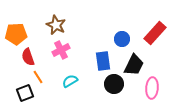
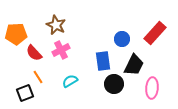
red semicircle: moved 6 px right, 4 px up; rotated 24 degrees counterclockwise
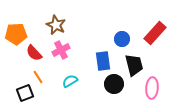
black trapezoid: rotated 40 degrees counterclockwise
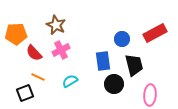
red rectangle: rotated 20 degrees clockwise
orange line: rotated 32 degrees counterclockwise
pink ellipse: moved 2 px left, 7 px down
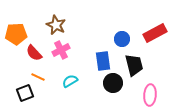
black circle: moved 1 px left, 1 px up
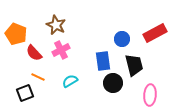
orange pentagon: rotated 25 degrees clockwise
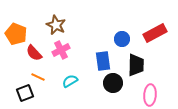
black trapezoid: moved 2 px right; rotated 15 degrees clockwise
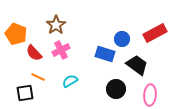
brown star: rotated 12 degrees clockwise
blue rectangle: moved 2 px right, 7 px up; rotated 66 degrees counterclockwise
black trapezoid: moved 1 px right; rotated 55 degrees counterclockwise
black circle: moved 3 px right, 6 px down
black square: rotated 12 degrees clockwise
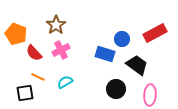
cyan semicircle: moved 5 px left, 1 px down
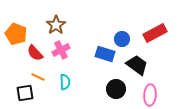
red semicircle: moved 1 px right
cyan semicircle: rotated 119 degrees clockwise
